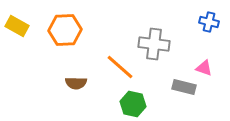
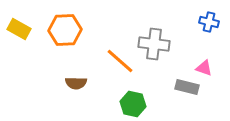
yellow rectangle: moved 2 px right, 3 px down
orange line: moved 6 px up
gray rectangle: moved 3 px right
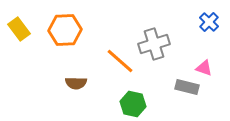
blue cross: rotated 30 degrees clockwise
yellow rectangle: rotated 25 degrees clockwise
gray cross: rotated 24 degrees counterclockwise
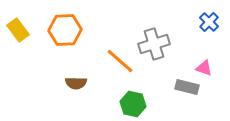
yellow rectangle: moved 1 px left, 1 px down
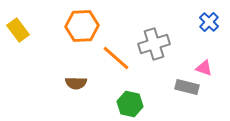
orange hexagon: moved 17 px right, 4 px up
orange line: moved 4 px left, 3 px up
green hexagon: moved 3 px left
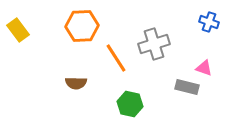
blue cross: rotated 24 degrees counterclockwise
orange line: rotated 16 degrees clockwise
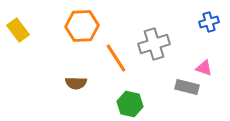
blue cross: rotated 36 degrees counterclockwise
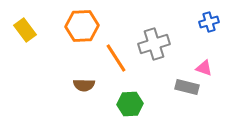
yellow rectangle: moved 7 px right
brown semicircle: moved 8 px right, 2 px down
green hexagon: rotated 15 degrees counterclockwise
